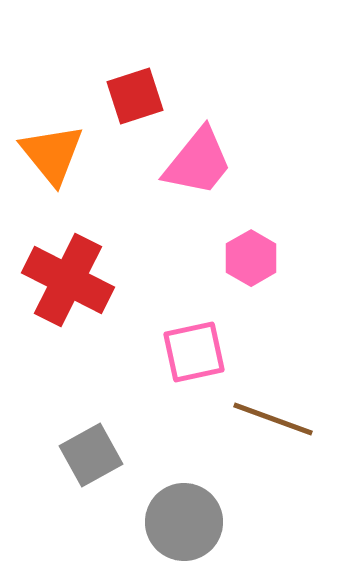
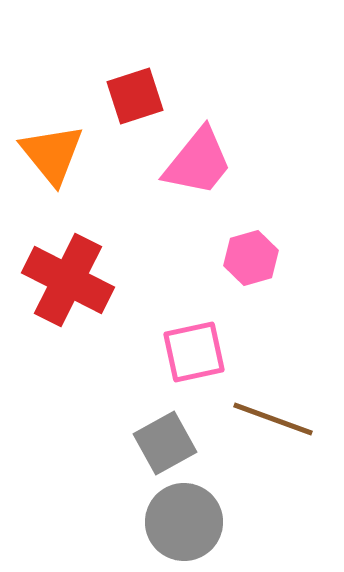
pink hexagon: rotated 14 degrees clockwise
gray square: moved 74 px right, 12 px up
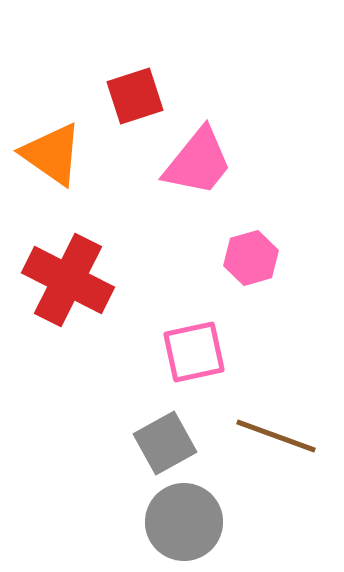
orange triangle: rotated 16 degrees counterclockwise
brown line: moved 3 px right, 17 px down
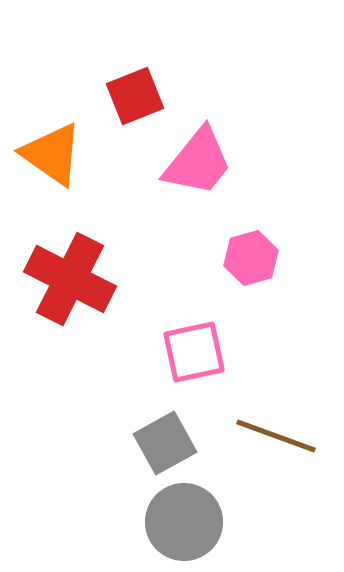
red square: rotated 4 degrees counterclockwise
red cross: moved 2 px right, 1 px up
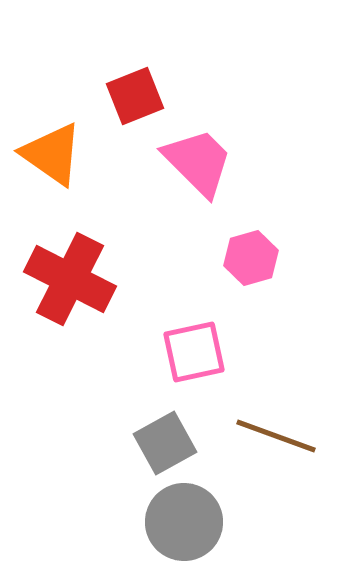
pink trapezoid: rotated 84 degrees counterclockwise
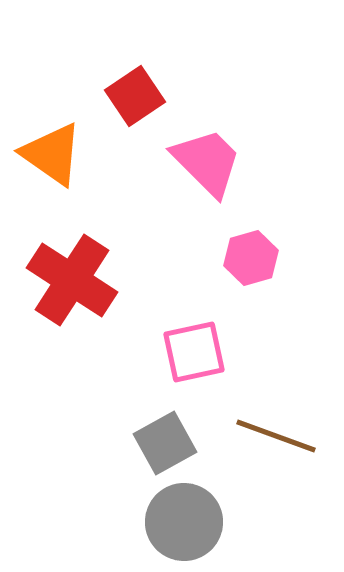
red square: rotated 12 degrees counterclockwise
pink trapezoid: moved 9 px right
red cross: moved 2 px right, 1 px down; rotated 6 degrees clockwise
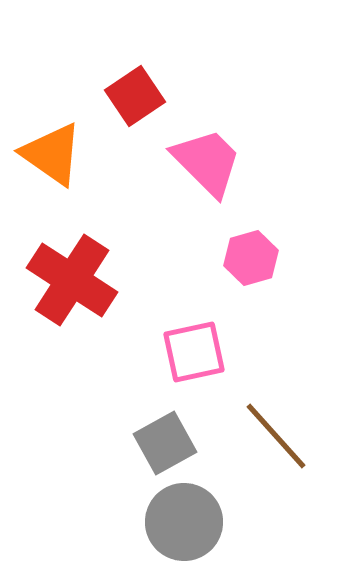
brown line: rotated 28 degrees clockwise
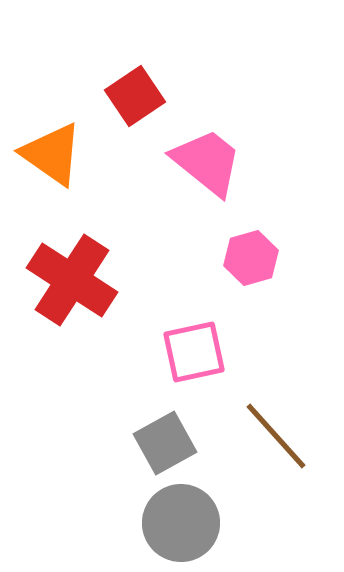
pink trapezoid: rotated 6 degrees counterclockwise
gray circle: moved 3 px left, 1 px down
